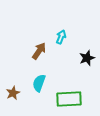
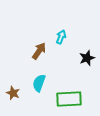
brown star: rotated 24 degrees counterclockwise
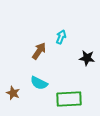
black star: rotated 28 degrees clockwise
cyan semicircle: rotated 84 degrees counterclockwise
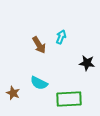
brown arrow: moved 6 px up; rotated 114 degrees clockwise
black star: moved 5 px down
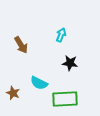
cyan arrow: moved 2 px up
brown arrow: moved 18 px left
black star: moved 17 px left
green rectangle: moved 4 px left
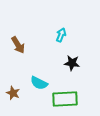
brown arrow: moved 3 px left
black star: moved 2 px right
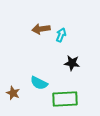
brown arrow: moved 23 px right, 16 px up; rotated 114 degrees clockwise
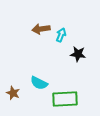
black star: moved 6 px right, 9 px up
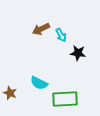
brown arrow: rotated 18 degrees counterclockwise
cyan arrow: rotated 128 degrees clockwise
black star: moved 1 px up
brown star: moved 3 px left
